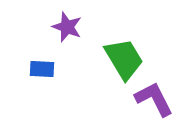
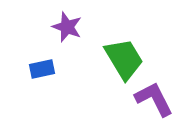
blue rectangle: rotated 15 degrees counterclockwise
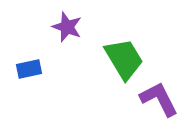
blue rectangle: moved 13 px left
purple L-shape: moved 5 px right
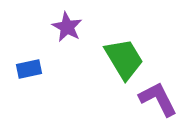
purple star: rotated 8 degrees clockwise
purple L-shape: moved 1 px left
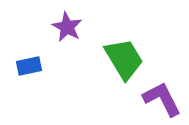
blue rectangle: moved 3 px up
purple L-shape: moved 4 px right
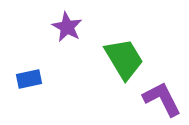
blue rectangle: moved 13 px down
